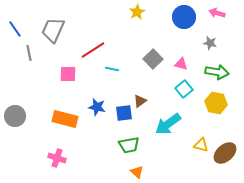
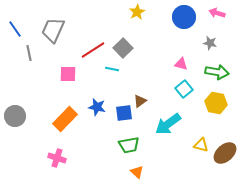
gray square: moved 30 px left, 11 px up
orange rectangle: rotated 60 degrees counterclockwise
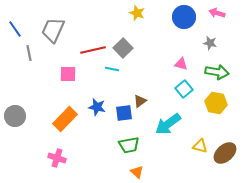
yellow star: moved 1 px down; rotated 21 degrees counterclockwise
red line: rotated 20 degrees clockwise
yellow triangle: moved 1 px left, 1 px down
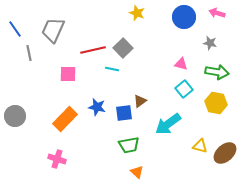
pink cross: moved 1 px down
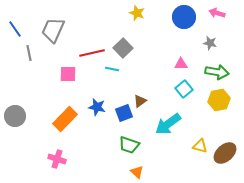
red line: moved 1 px left, 3 px down
pink triangle: rotated 16 degrees counterclockwise
yellow hexagon: moved 3 px right, 3 px up; rotated 20 degrees counterclockwise
blue square: rotated 12 degrees counterclockwise
green trapezoid: rotated 30 degrees clockwise
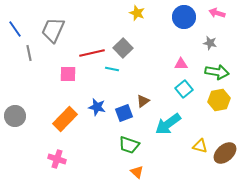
brown triangle: moved 3 px right
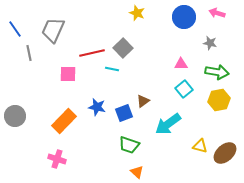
orange rectangle: moved 1 px left, 2 px down
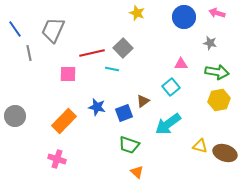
cyan square: moved 13 px left, 2 px up
brown ellipse: rotated 60 degrees clockwise
